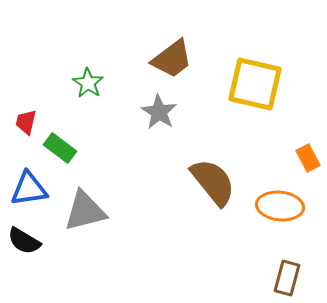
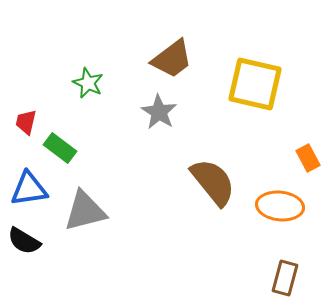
green star: rotated 8 degrees counterclockwise
brown rectangle: moved 2 px left
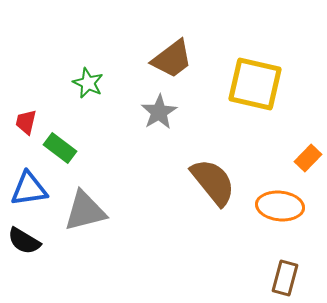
gray star: rotated 9 degrees clockwise
orange rectangle: rotated 72 degrees clockwise
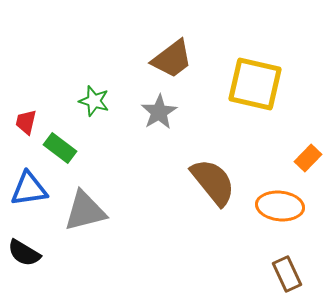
green star: moved 6 px right, 18 px down; rotated 8 degrees counterclockwise
black semicircle: moved 12 px down
brown rectangle: moved 2 px right, 4 px up; rotated 40 degrees counterclockwise
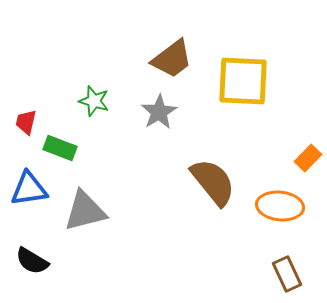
yellow square: moved 12 px left, 3 px up; rotated 10 degrees counterclockwise
green rectangle: rotated 16 degrees counterclockwise
black semicircle: moved 8 px right, 8 px down
